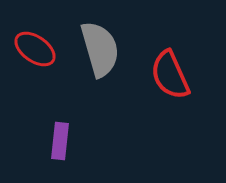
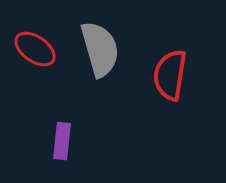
red semicircle: rotated 33 degrees clockwise
purple rectangle: moved 2 px right
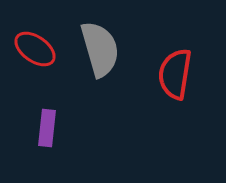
red semicircle: moved 5 px right, 1 px up
purple rectangle: moved 15 px left, 13 px up
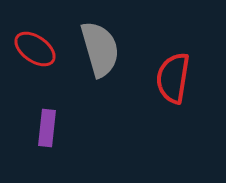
red semicircle: moved 2 px left, 4 px down
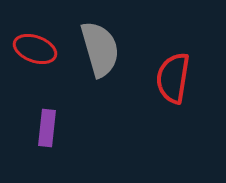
red ellipse: rotated 15 degrees counterclockwise
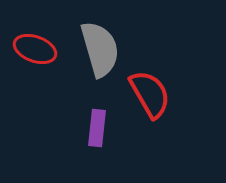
red semicircle: moved 23 px left, 16 px down; rotated 141 degrees clockwise
purple rectangle: moved 50 px right
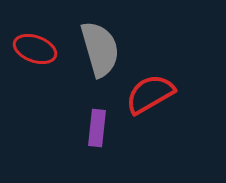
red semicircle: rotated 90 degrees counterclockwise
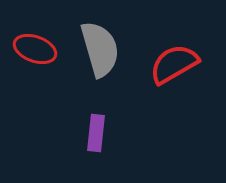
red semicircle: moved 24 px right, 30 px up
purple rectangle: moved 1 px left, 5 px down
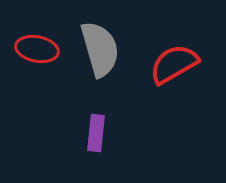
red ellipse: moved 2 px right; rotated 9 degrees counterclockwise
